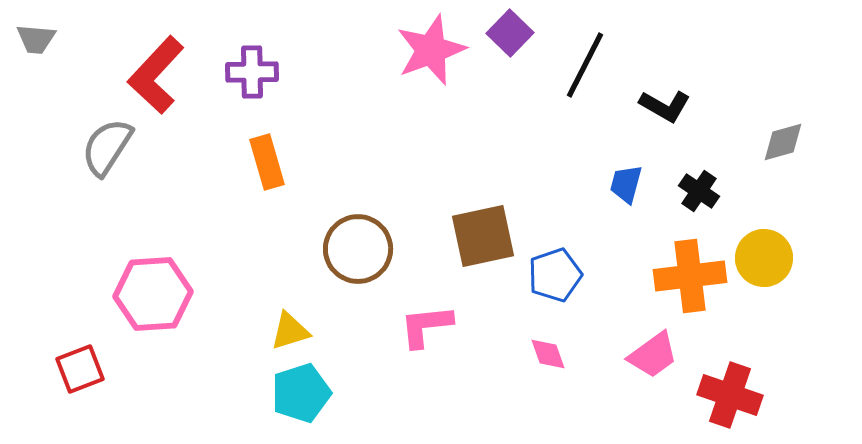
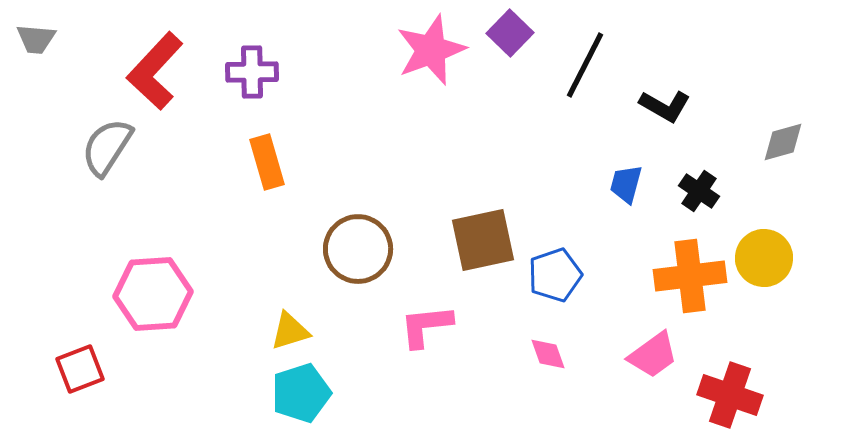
red L-shape: moved 1 px left, 4 px up
brown square: moved 4 px down
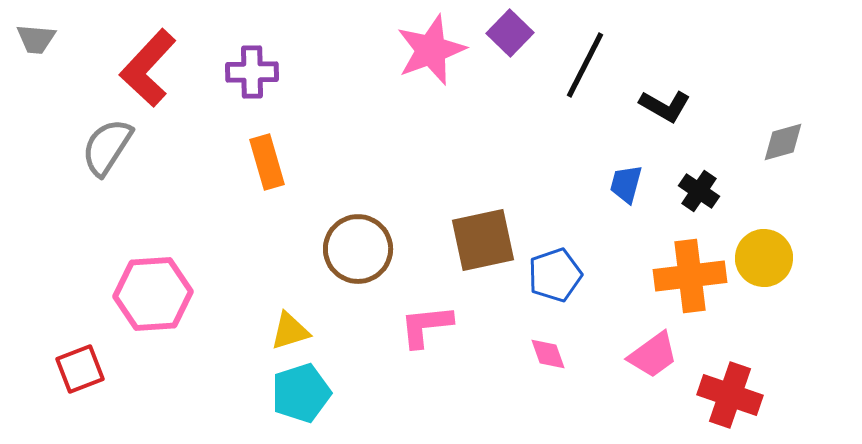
red L-shape: moved 7 px left, 3 px up
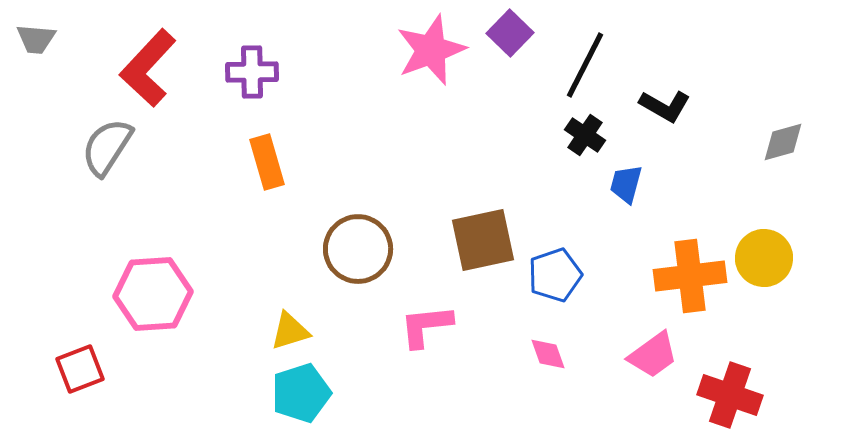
black cross: moved 114 px left, 56 px up
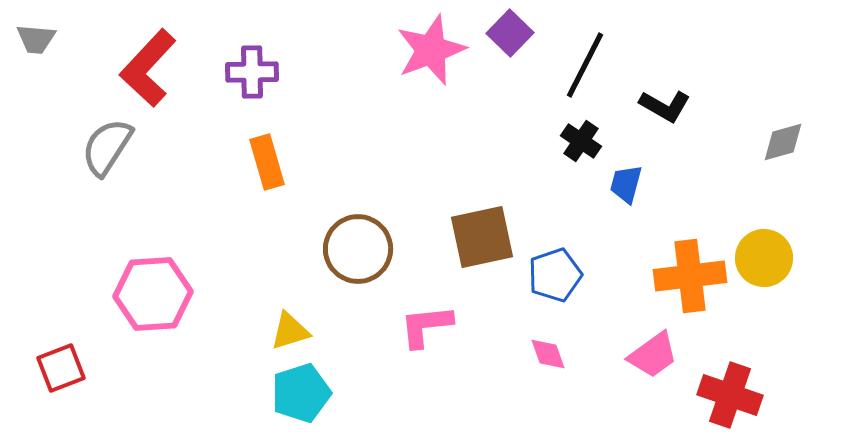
black cross: moved 4 px left, 6 px down
brown square: moved 1 px left, 3 px up
red square: moved 19 px left, 1 px up
